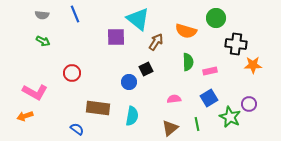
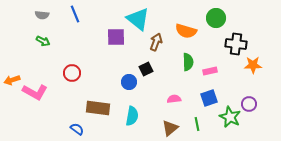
brown arrow: rotated 12 degrees counterclockwise
blue square: rotated 12 degrees clockwise
orange arrow: moved 13 px left, 36 px up
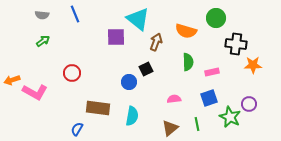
green arrow: rotated 64 degrees counterclockwise
pink rectangle: moved 2 px right, 1 px down
blue semicircle: rotated 96 degrees counterclockwise
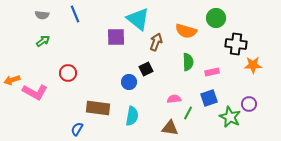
red circle: moved 4 px left
green line: moved 9 px left, 11 px up; rotated 40 degrees clockwise
brown triangle: rotated 48 degrees clockwise
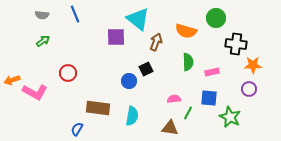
blue circle: moved 1 px up
blue square: rotated 24 degrees clockwise
purple circle: moved 15 px up
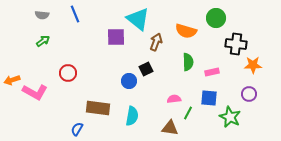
purple circle: moved 5 px down
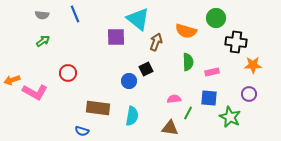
black cross: moved 2 px up
blue semicircle: moved 5 px right, 2 px down; rotated 104 degrees counterclockwise
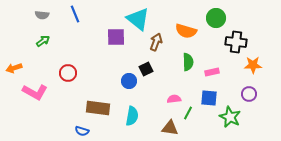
orange arrow: moved 2 px right, 12 px up
